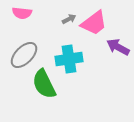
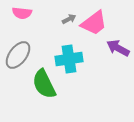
purple arrow: moved 1 px down
gray ellipse: moved 6 px left; rotated 8 degrees counterclockwise
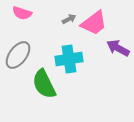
pink semicircle: rotated 12 degrees clockwise
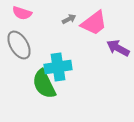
gray ellipse: moved 1 px right, 10 px up; rotated 68 degrees counterclockwise
cyan cross: moved 11 px left, 8 px down
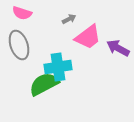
pink trapezoid: moved 6 px left, 14 px down
gray ellipse: rotated 12 degrees clockwise
green semicircle: rotated 88 degrees clockwise
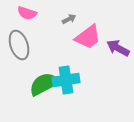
pink semicircle: moved 5 px right
cyan cross: moved 8 px right, 13 px down
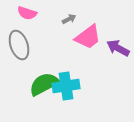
cyan cross: moved 6 px down
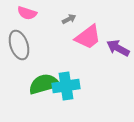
green semicircle: rotated 12 degrees clockwise
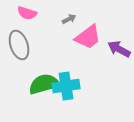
purple arrow: moved 1 px right, 1 px down
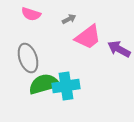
pink semicircle: moved 4 px right, 1 px down
gray ellipse: moved 9 px right, 13 px down
